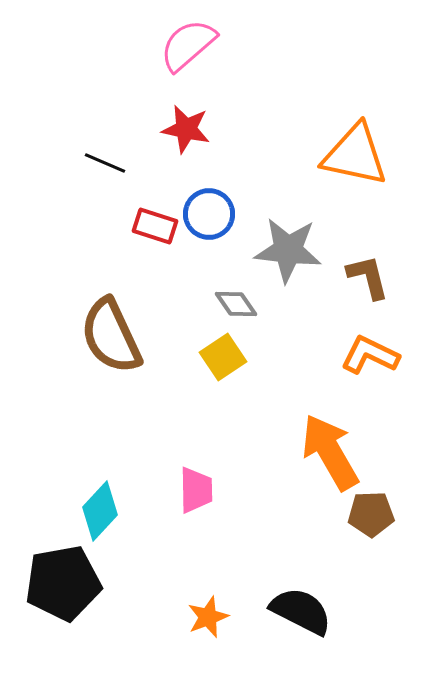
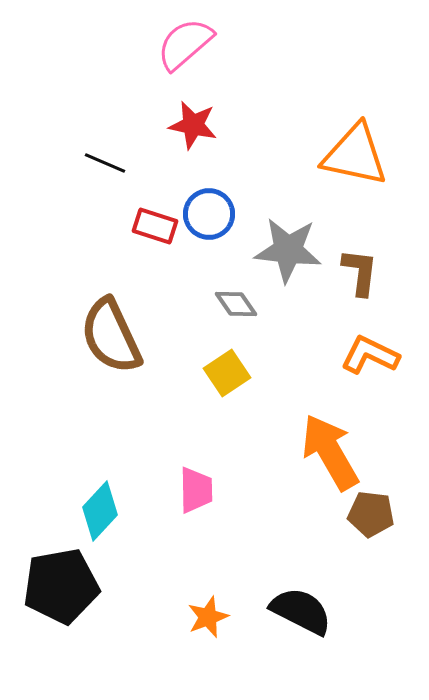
pink semicircle: moved 3 px left, 1 px up
red star: moved 7 px right, 4 px up
brown L-shape: moved 8 px left, 5 px up; rotated 21 degrees clockwise
yellow square: moved 4 px right, 16 px down
brown pentagon: rotated 9 degrees clockwise
black pentagon: moved 2 px left, 3 px down
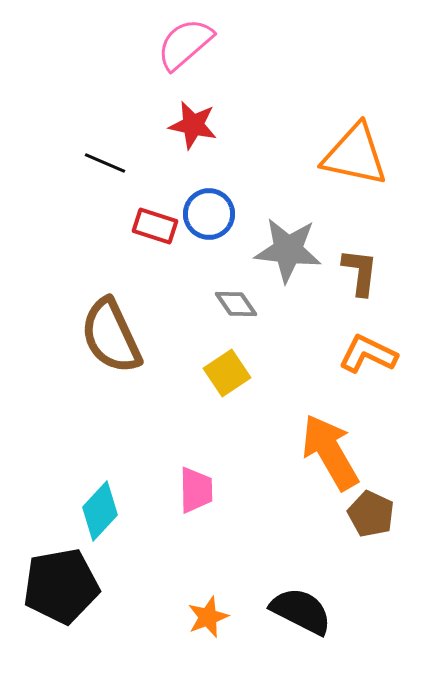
orange L-shape: moved 2 px left, 1 px up
brown pentagon: rotated 18 degrees clockwise
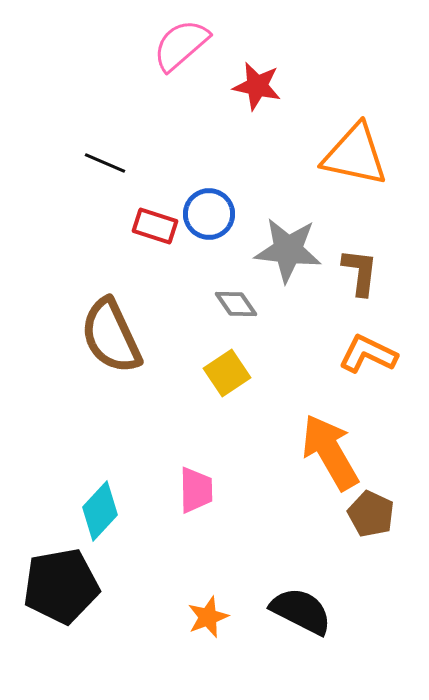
pink semicircle: moved 4 px left, 1 px down
red star: moved 64 px right, 39 px up
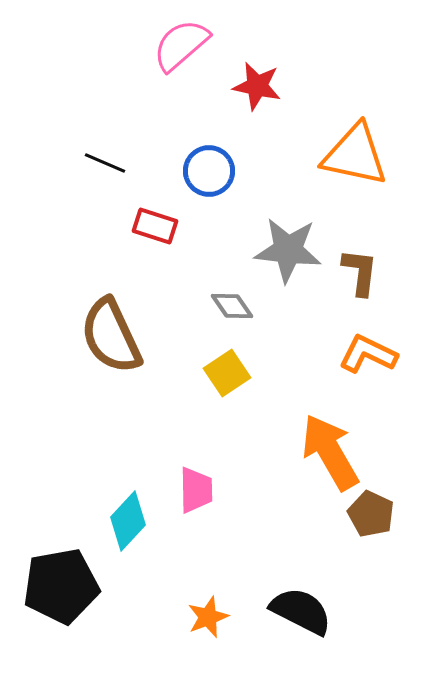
blue circle: moved 43 px up
gray diamond: moved 4 px left, 2 px down
cyan diamond: moved 28 px right, 10 px down
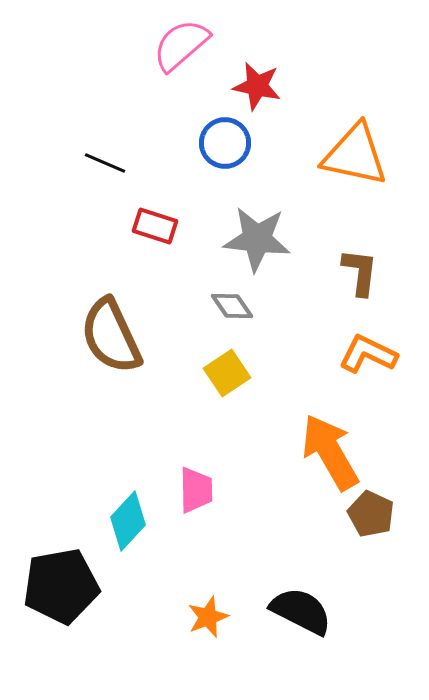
blue circle: moved 16 px right, 28 px up
gray star: moved 31 px left, 11 px up
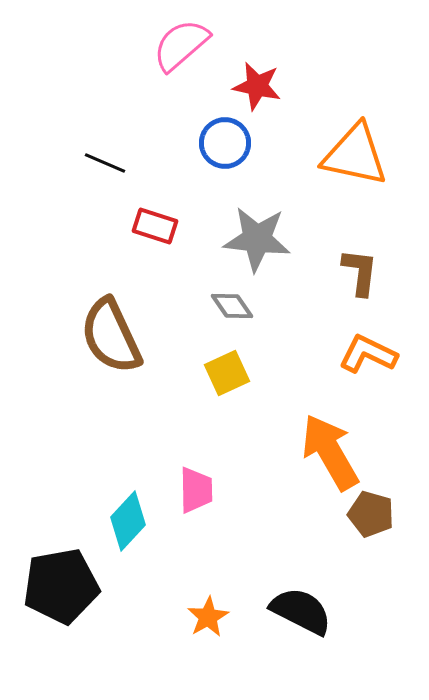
yellow square: rotated 9 degrees clockwise
brown pentagon: rotated 9 degrees counterclockwise
orange star: rotated 9 degrees counterclockwise
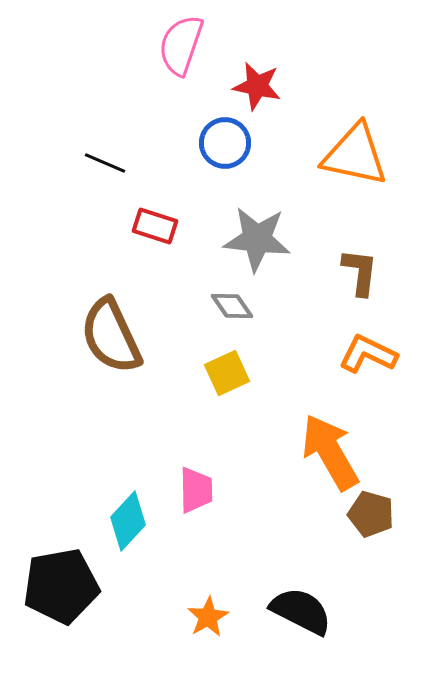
pink semicircle: rotated 30 degrees counterclockwise
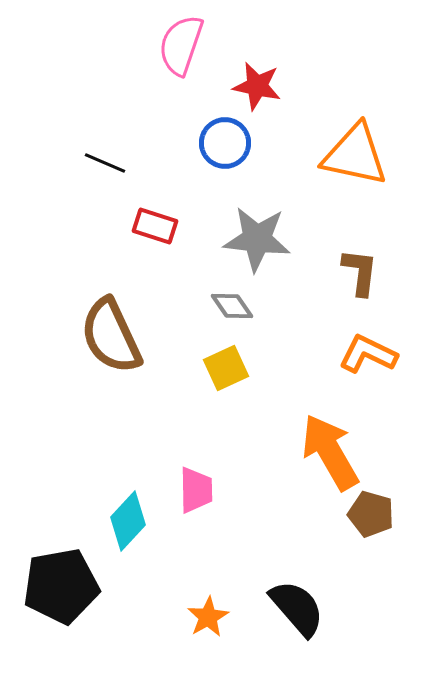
yellow square: moved 1 px left, 5 px up
black semicircle: moved 4 px left, 3 px up; rotated 22 degrees clockwise
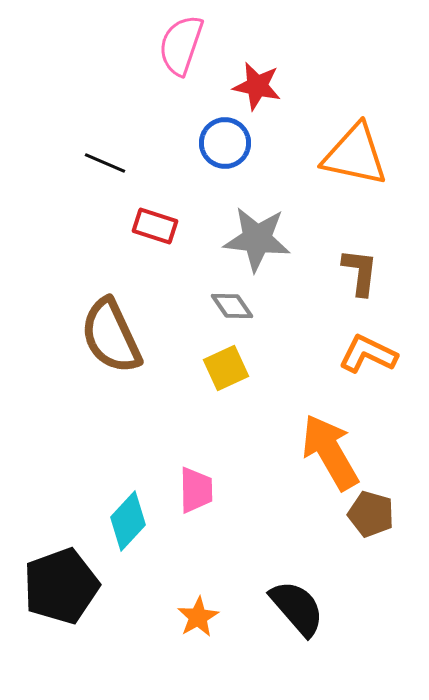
black pentagon: rotated 10 degrees counterclockwise
orange star: moved 10 px left
